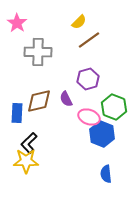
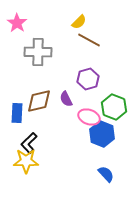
brown line: rotated 65 degrees clockwise
blue semicircle: rotated 144 degrees clockwise
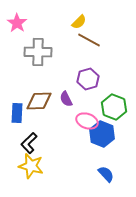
brown diamond: rotated 12 degrees clockwise
pink ellipse: moved 2 px left, 4 px down
yellow star: moved 5 px right, 5 px down; rotated 15 degrees clockwise
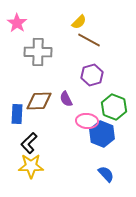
purple hexagon: moved 4 px right, 4 px up
blue rectangle: moved 1 px down
pink ellipse: rotated 15 degrees counterclockwise
yellow star: rotated 15 degrees counterclockwise
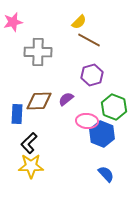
pink star: moved 4 px left, 1 px up; rotated 24 degrees clockwise
purple semicircle: rotated 77 degrees clockwise
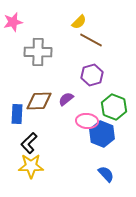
brown line: moved 2 px right
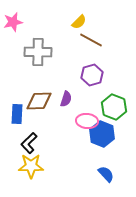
purple semicircle: rotated 147 degrees clockwise
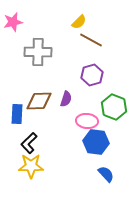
blue hexagon: moved 6 px left, 8 px down; rotated 15 degrees counterclockwise
